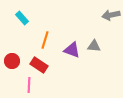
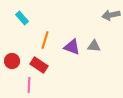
purple triangle: moved 3 px up
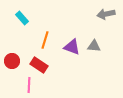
gray arrow: moved 5 px left, 1 px up
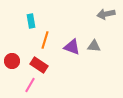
cyan rectangle: moved 9 px right, 3 px down; rotated 32 degrees clockwise
pink line: moved 1 px right; rotated 28 degrees clockwise
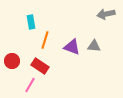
cyan rectangle: moved 1 px down
red rectangle: moved 1 px right, 1 px down
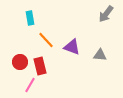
gray arrow: rotated 42 degrees counterclockwise
cyan rectangle: moved 1 px left, 4 px up
orange line: moved 1 px right; rotated 60 degrees counterclockwise
gray triangle: moved 6 px right, 9 px down
red circle: moved 8 px right, 1 px down
red rectangle: rotated 42 degrees clockwise
